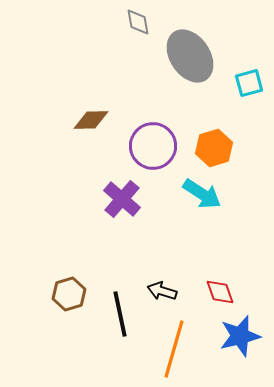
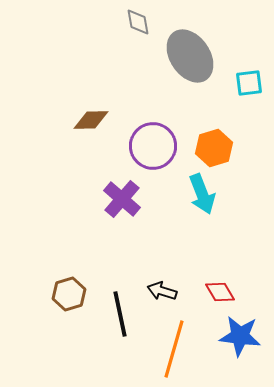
cyan square: rotated 8 degrees clockwise
cyan arrow: rotated 36 degrees clockwise
red diamond: rotated 12 degrees counterclockwise
blue star: rotated 21 degrees clockwise
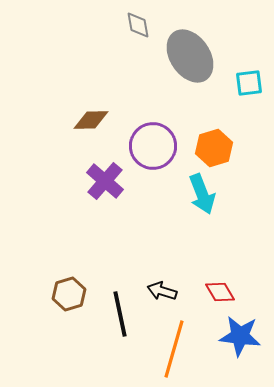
gray diamond: moved 3 px down
purple cross: moved 17 px left, 18 px up
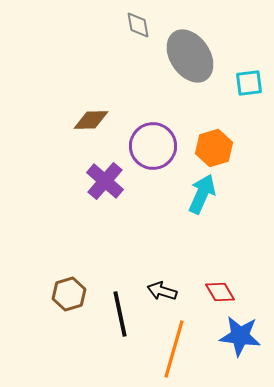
cyan arrow: rotated 135 degrees counterclockwise
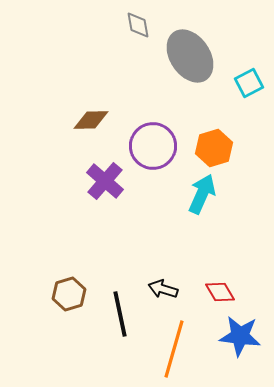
cyan square: rotated 20 degrees counterclockwise
black arrow: moved 1 px right, 2 px up
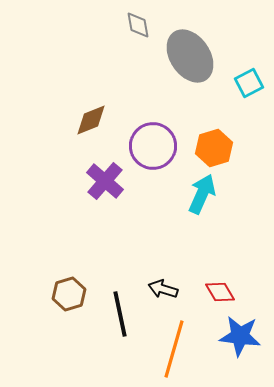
brown diamond: rotated 21 degrees counterclockwise
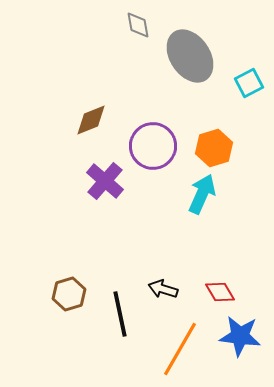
orange line: moved 6 px right; rotated 14 degrees clockwise
